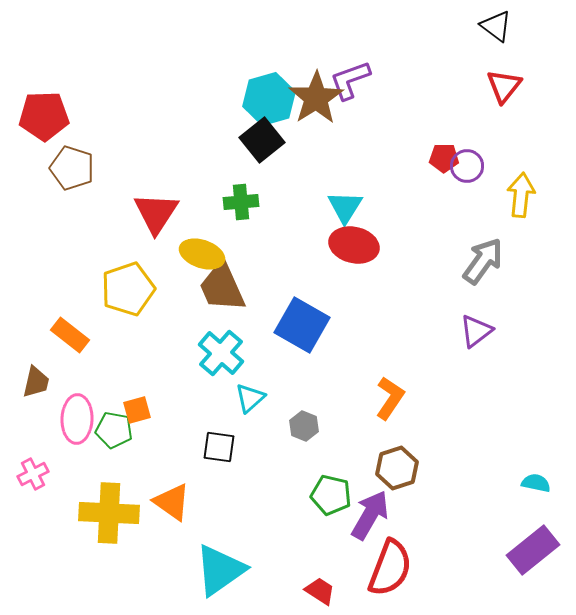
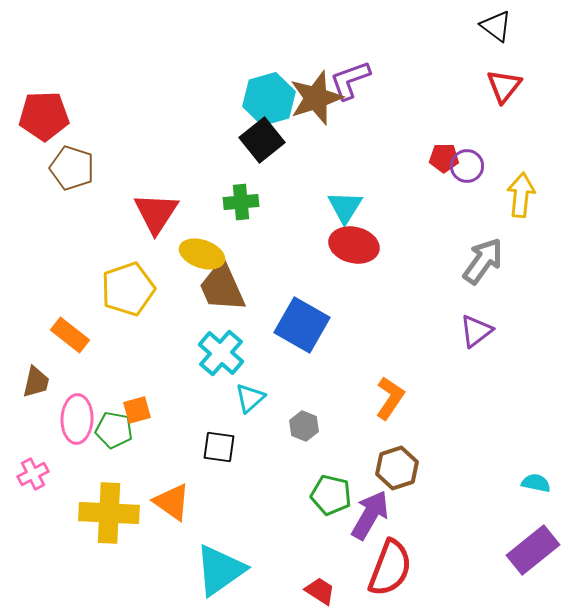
brown star at (316, 98): rotated 14 degrees clockwise
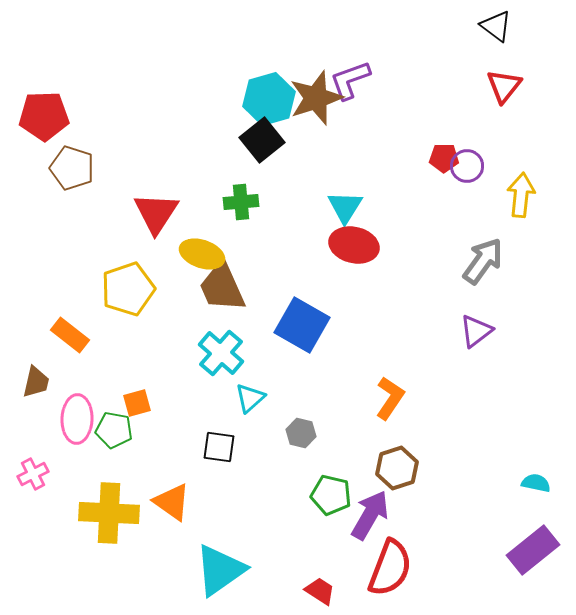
orange square at (137, 410): moved 7 px up
gray hexagon at (304, 426): moved 3 px left, 7 px down; rotated 8 degrees counterclockwise
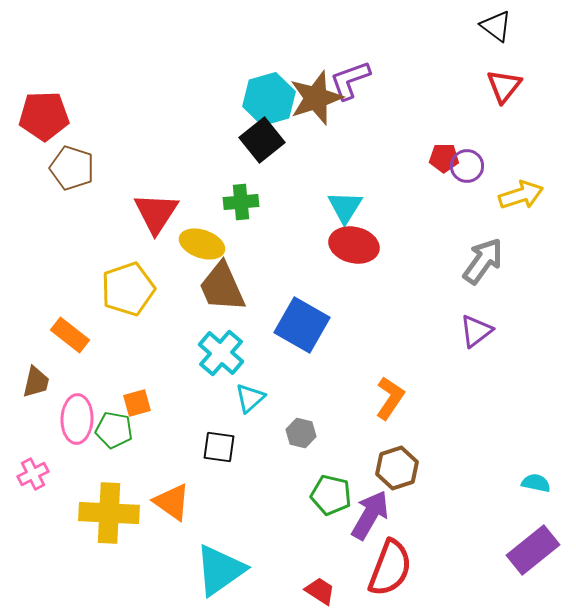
yellow arrow at (521, 195): rotated 66 degrees clockwise
yellow ellipse at (202, 254): moved 10 px up
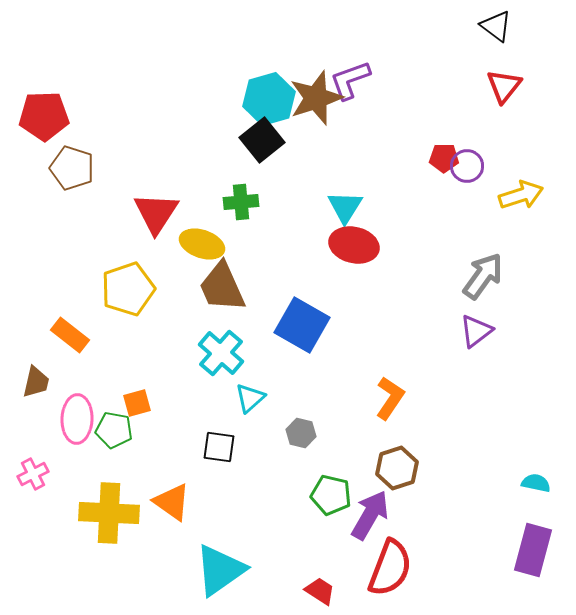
gray arrow at (483, 261): moved 15 px down
purple rectangle at (533, 550): rotated 36 degrees counterclockwise
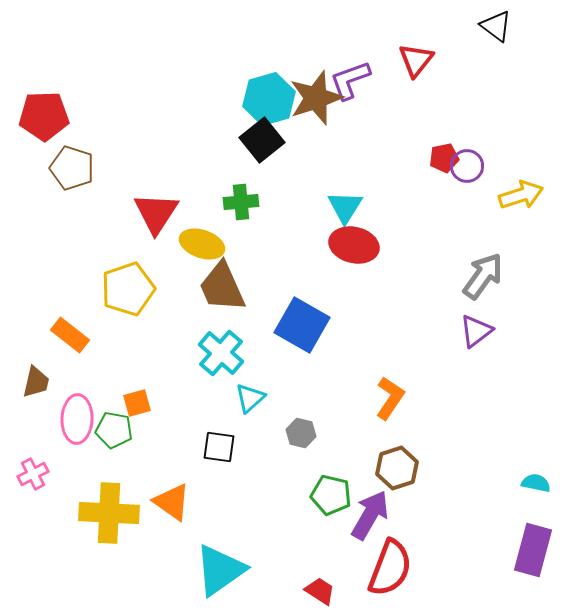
red triangle at (504, 86): moved 88 px left, 26 px up
red pentagon at (444, 158): rotated 12 degrees counterclockwise
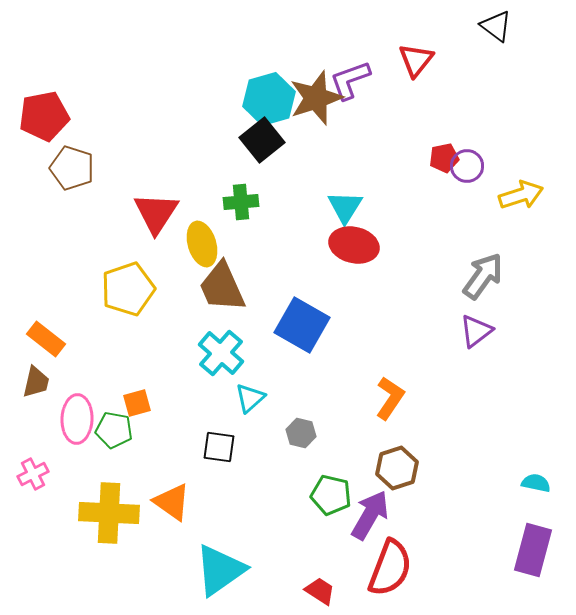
red pentagon at (44, 116): rotated 9 degrees counterclockwise
yellow ellipse at (202, 244): rotated 54 degrees clockwise
orange rectangle at (70, 335): moved 24 px left, 4 px down
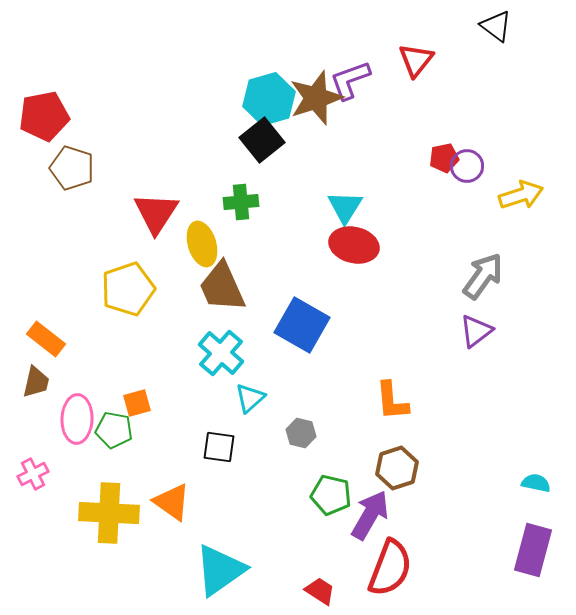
orange L-shape at (390, 398): moved 2 px right, 3 px down; rotated 141 degrees clockwise
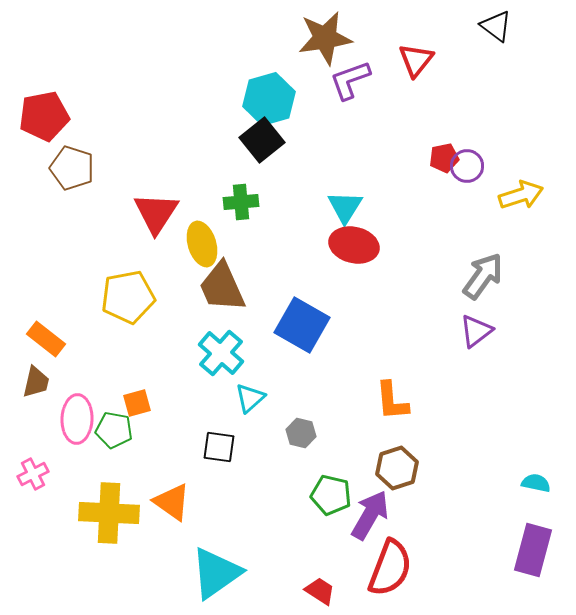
brown star at (316, 98): moved 9 px right, 60 px up; rotated 10 degrees clockwise
yellow pentagon at (128, 289): moved 8 px down; rotated 8 degrees clockwise
cyan triangle at (220, 570): moved 4 px left, 3 px down
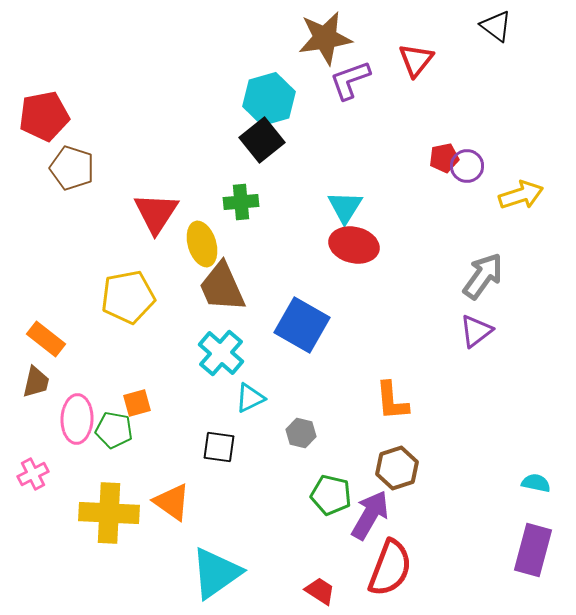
cyan triangle at (250, 398): rotated 16 degrees clockwise
